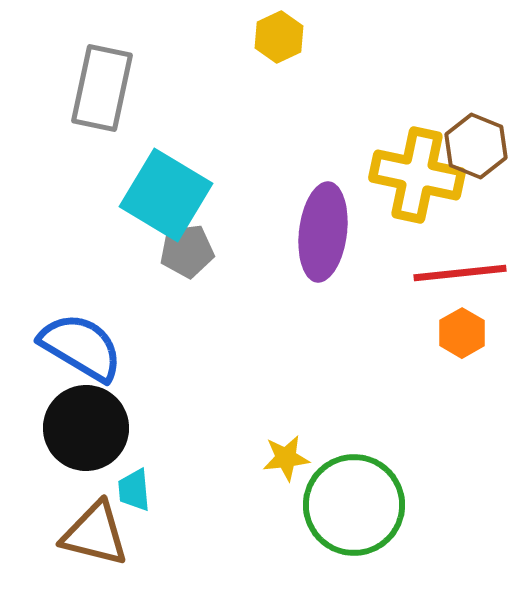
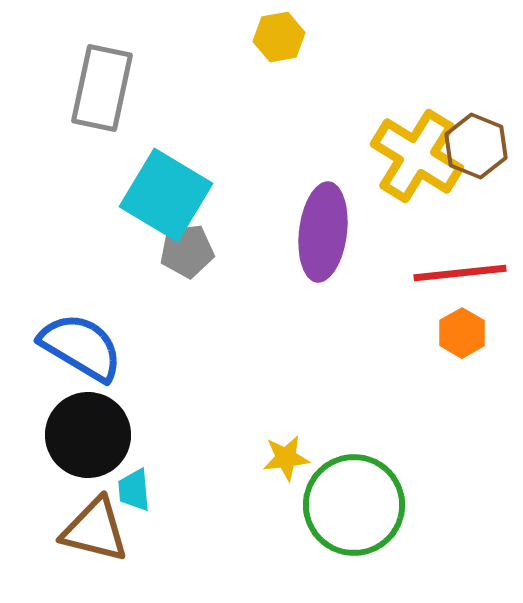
yellow hexagon: rotated 15 degrees clockwise
yellow cross: moved 19 px up; rotated 20 degrees clockwise
black circle: moved 2 px right, 7 px down
brown triangle: moved 4 px up
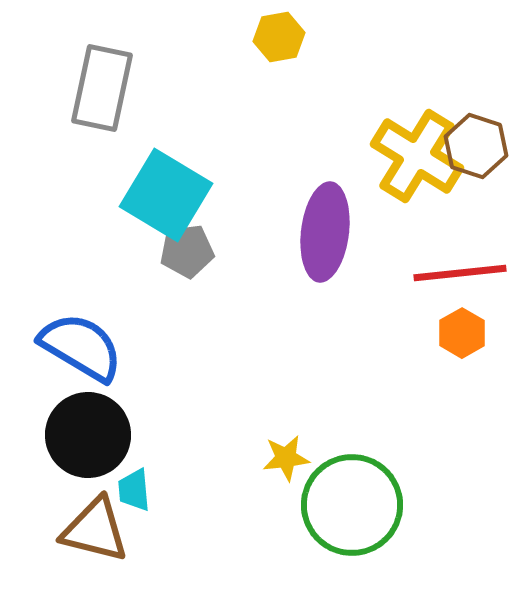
brown hexagon: rotated 4 degrees counterclockwise
purple ellipse: moved 2 px right
green circle: moved 2 px left
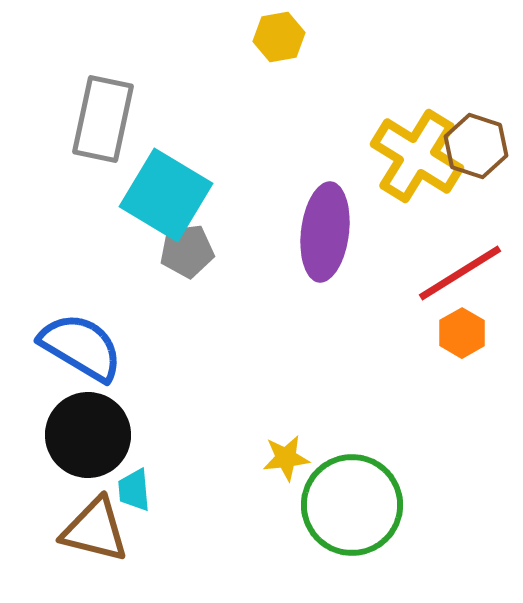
gray rectangle: moved 1 px right, 31 px down
red line: rotated 26 degrees counterclockwise
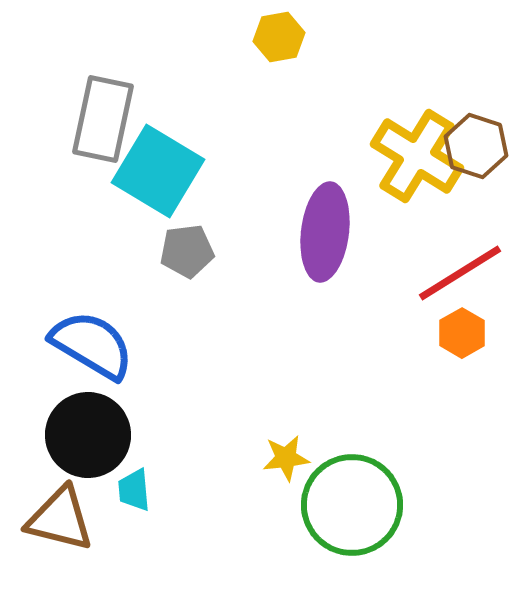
cyan square: moved 8 px left, 24 px up
blue semicircle: moved 11 px right, 2 px up
brown triangle: moved 35 px left, 11 px up
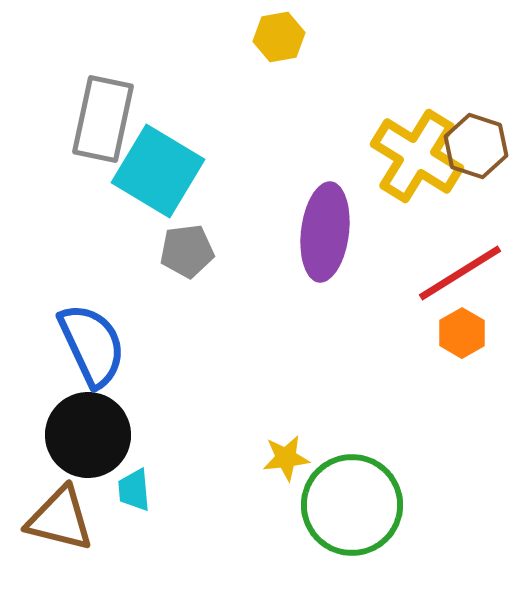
blue semicircle: rotated 34 degrees clockwise
